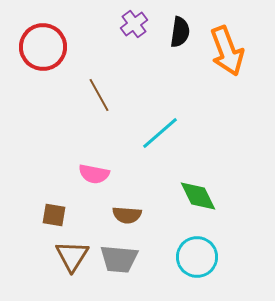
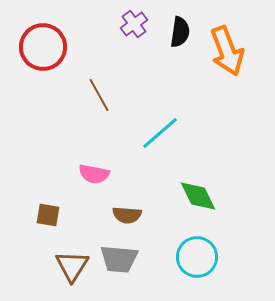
brown square: moved 6 px left
brown triangle: moved 10 px down
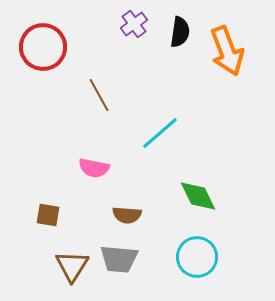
pink semicircle: moved 6 px up
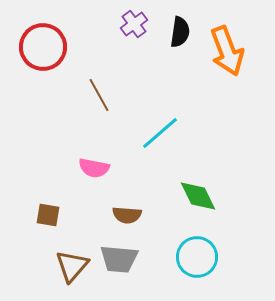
brown triangle: rotated 9 degrees clockwise
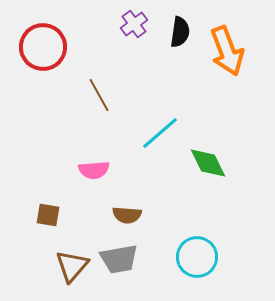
pink semicircle: moved 2 px down; rotated 16 degrees counterclockwise
green diamond: moved 10 px right, 33 px up
gray trapezoid: rotated 15 degrees counterclockwise
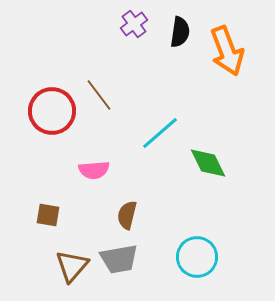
red circle: moved 9 px right, 64 px down
brown line: rotated 8 degrees counterclockwise
brown semicircle: rotated 100 degrees clockwise
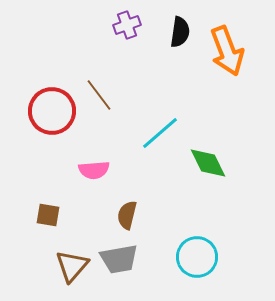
purple cross: moved 7 px left, 1 px down; rotated 16 degrees clockwise
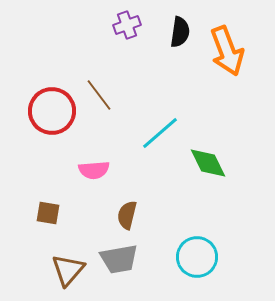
brown square: moved 2 px up
brown triangle: moved 4 px left, 4 px down
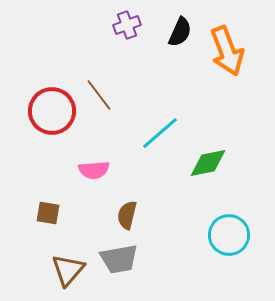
black semicircle: rotated 16 degrees clockwise
green diamond: rotated 75 degrees counterclockwise
cyan circle: moved 32 px right, 22 px up
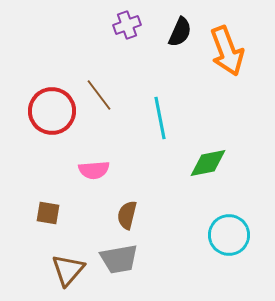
cyan line: moved 15 px up; rotated 60 degrees counterclockwise
